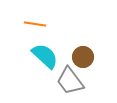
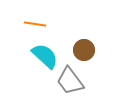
brown circle: moved 1 px right, 7 px up
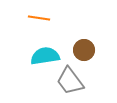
orange line: moved 4 px right, 6 px up
cyan semicircle: rotated 52 degrees counterclockwise
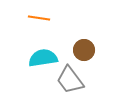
cyan semicircle: moved 2 px left, 2 px down
gray trapezoid: moved 1 px up
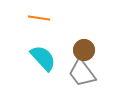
cyan semicircle: rotated 56 degrees clockwise
gray trapezoid: moved 12 px right, 7 px up
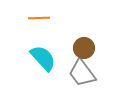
orange line: rotated 10 degrees counterclockwise
brown circle: moved 2 px up
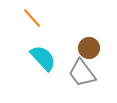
orange line: moved 7 px left; rotated 50 degrees clockwise
brown circle: moved 5 px right
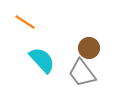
orange line: moved 7 px left, 4 px down; rotated 15 degrees counterclockwise
cyan semicircle: moved 1 px left, 2 px down
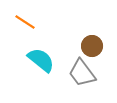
brown circle: moved 3 px right, 2 px up
cyan semicircle: moved 1 px left; rotated 8 degrees counterclockwise
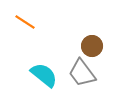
cyan semicircle: moved 3 px right, 15 px down
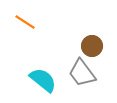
cyan semicircle: moved 1 px left, 5 px down
